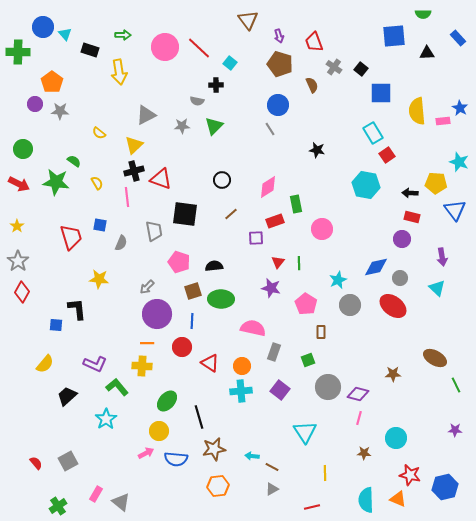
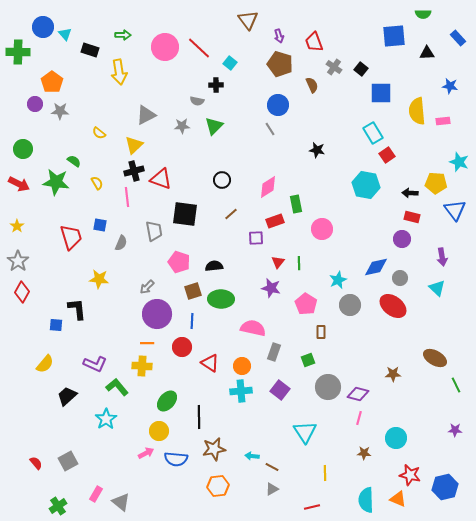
blue star at (460, 108): moved 10 px left, 22 px up; rotated 21 degrees counterclockwise
black line at (199, 417): rotated 15 degrees clockwise
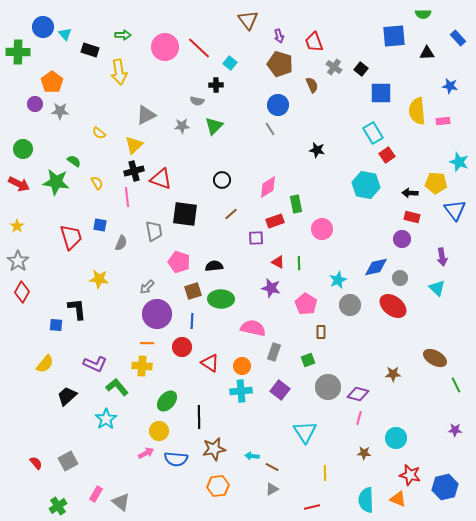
red triangle at (278, 262): rotated 40 degrees counterclockwise
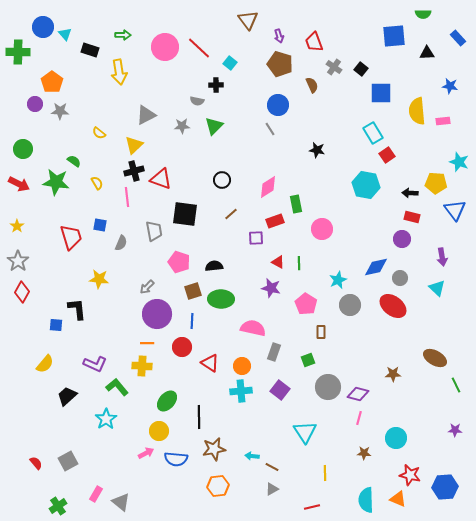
blue hexagon at (445, 487): rotated 10 degrees clockwise
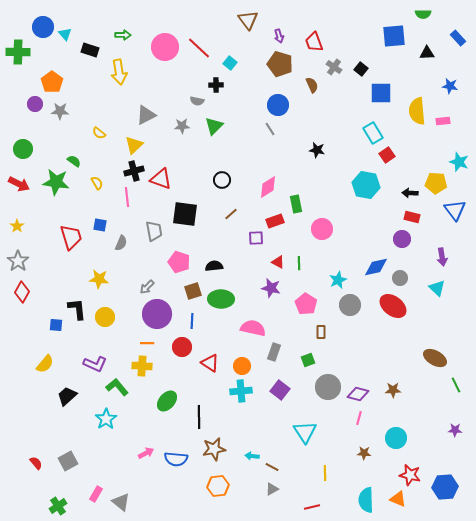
brown star at (393, 374): moved 16 px down
yellow circle at (159, 431): moved 54 px left, 114 px up
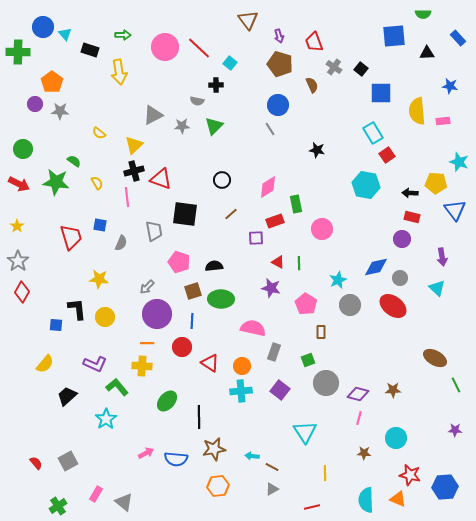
gray triangle at (146, 115): moved 7 px right
gray circle at (328, 387): moved 2 px left, 4 px up
gray triangle at (121, 502): moved 3 px right
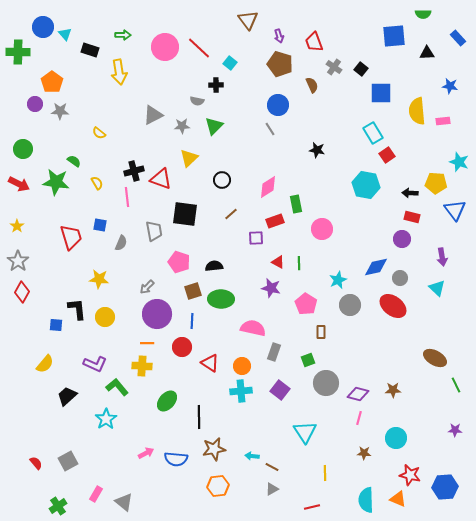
yellow triangle at (134, 145): moved 55 px right, 13 px down
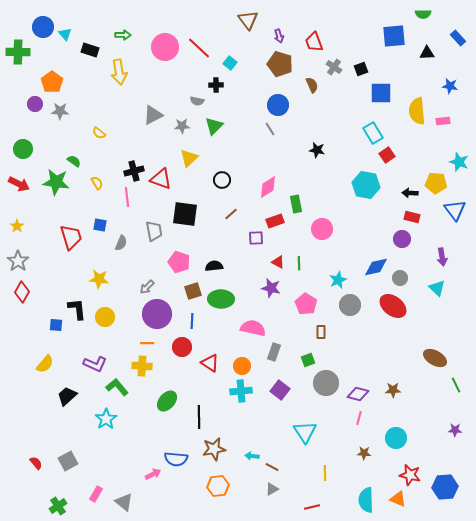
black square at (361, 69): rotated 32 degrees clockwise
pink arrow at (146, 453): moved 7 px right, 21 px down
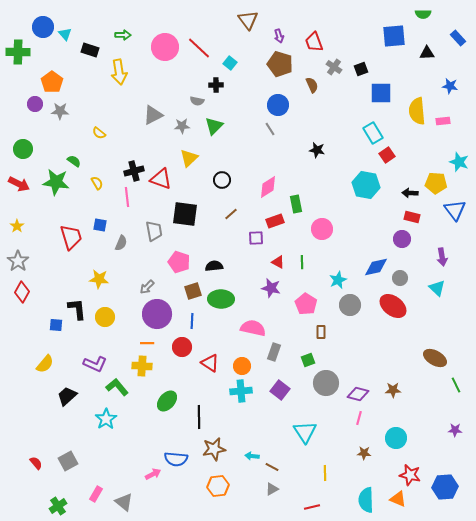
green line at (299, 263): moved 3 px right, 1 px up
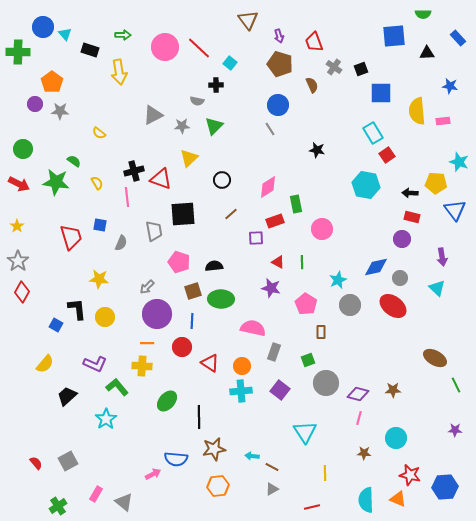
black square at (185, 214): moved 2 px left; rotated 12 degrees counterclockwise
blue square at (56, 325): rotated 24 degrees clockwise
